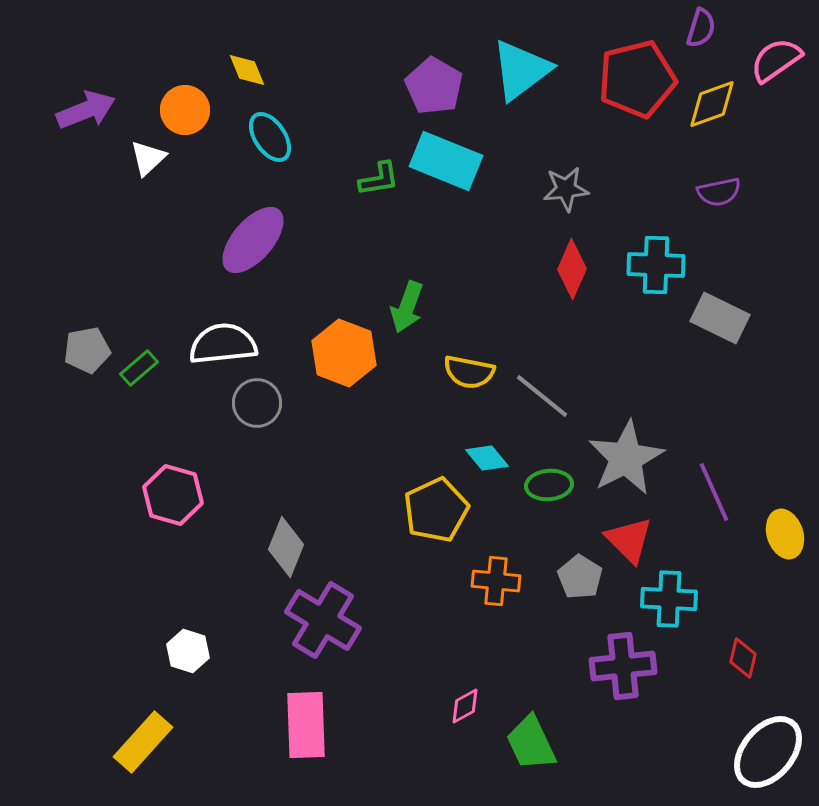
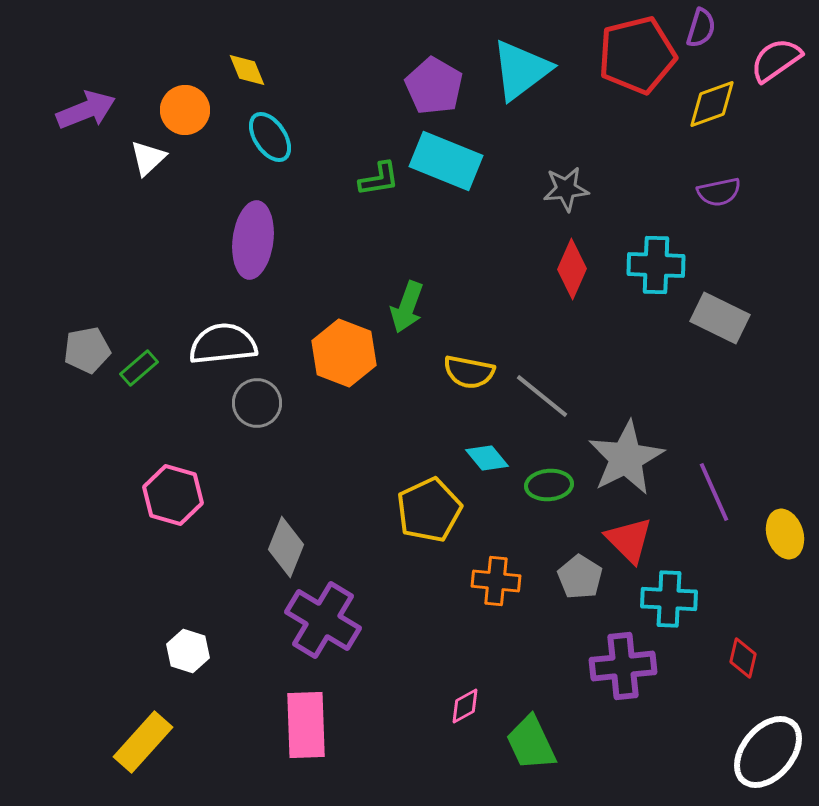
red pentagon at (637, 79): moved 24 px up
purple ellipse at (253, 240): rotated 34 degrees counterclockwise
yellow pentagon at (436, 510): moved 7 px left
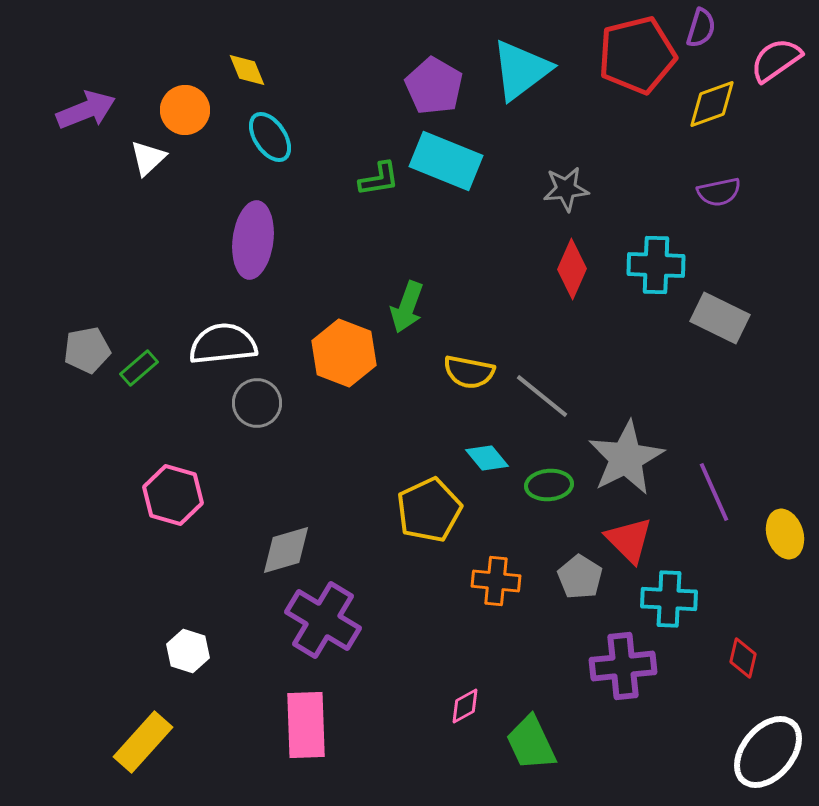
gray diamond at (286, 547): moved 3 px down; rotated 52 degrees clockwise
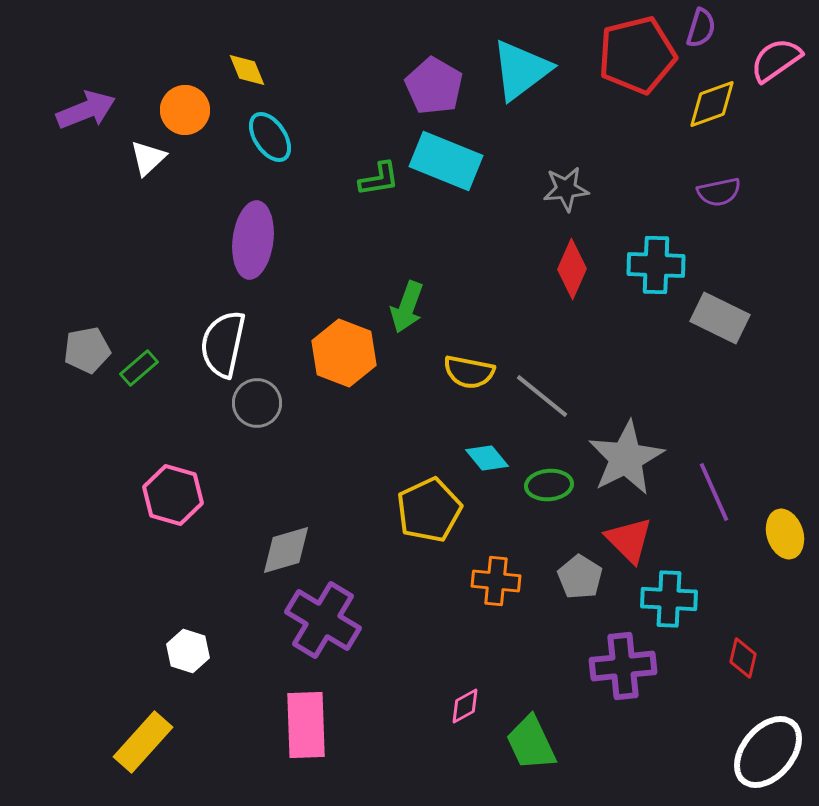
white semicircle at (223, 344): rotated 72 degrees counterclockwise
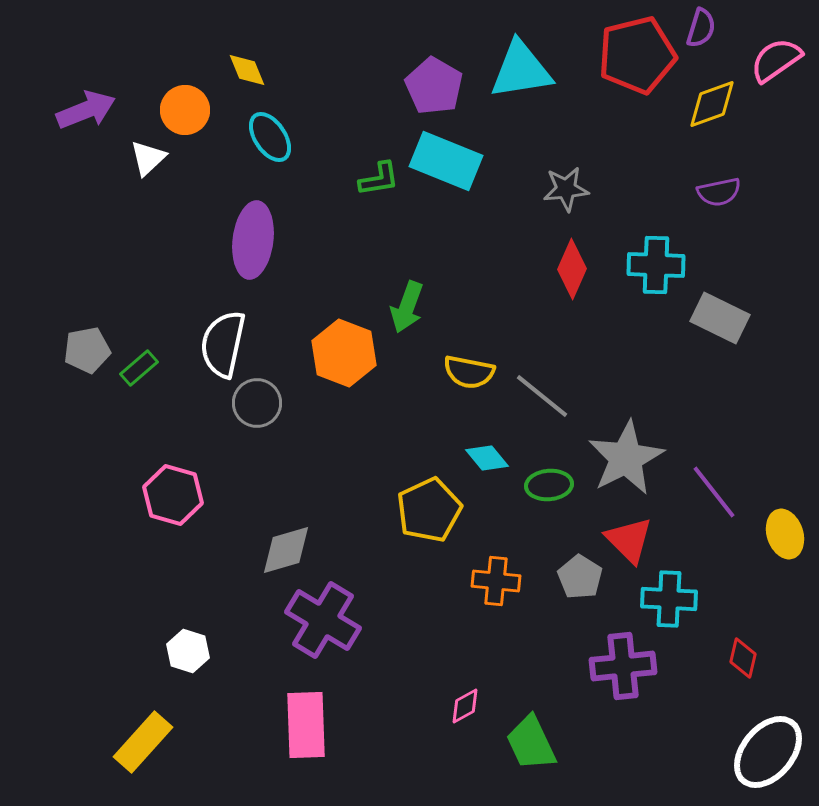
cyan triangle at (521, 70): rotated 28 degrees clockwise
purple line at (714, 492): rotated 14 degrees counterclockwise
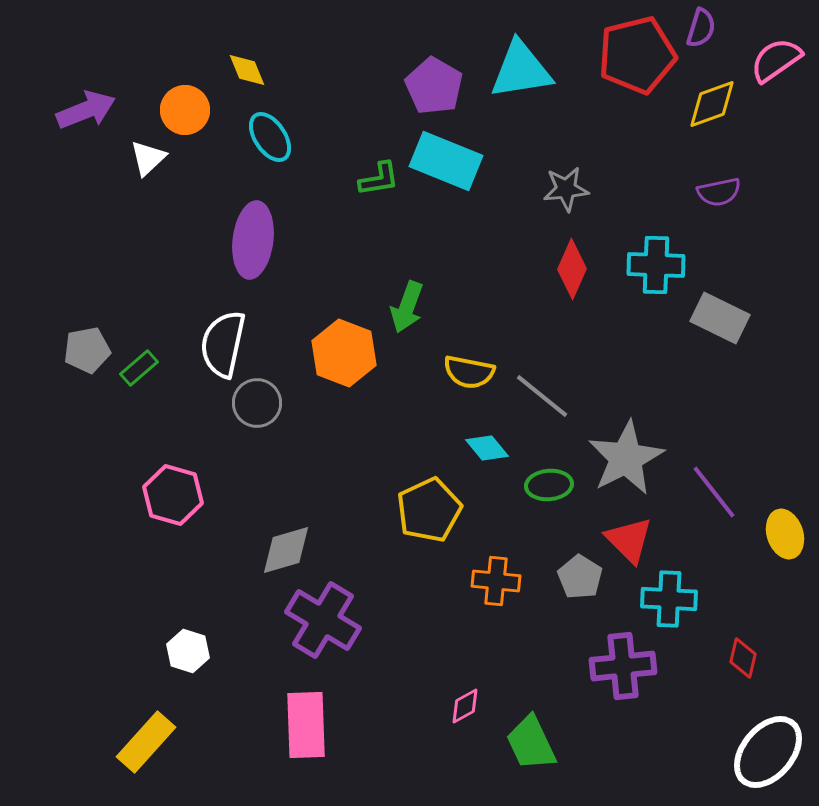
cyan diamond at (487, 458): moved 10 px up
yellow rectangle at (143, 742): moved 3 px right
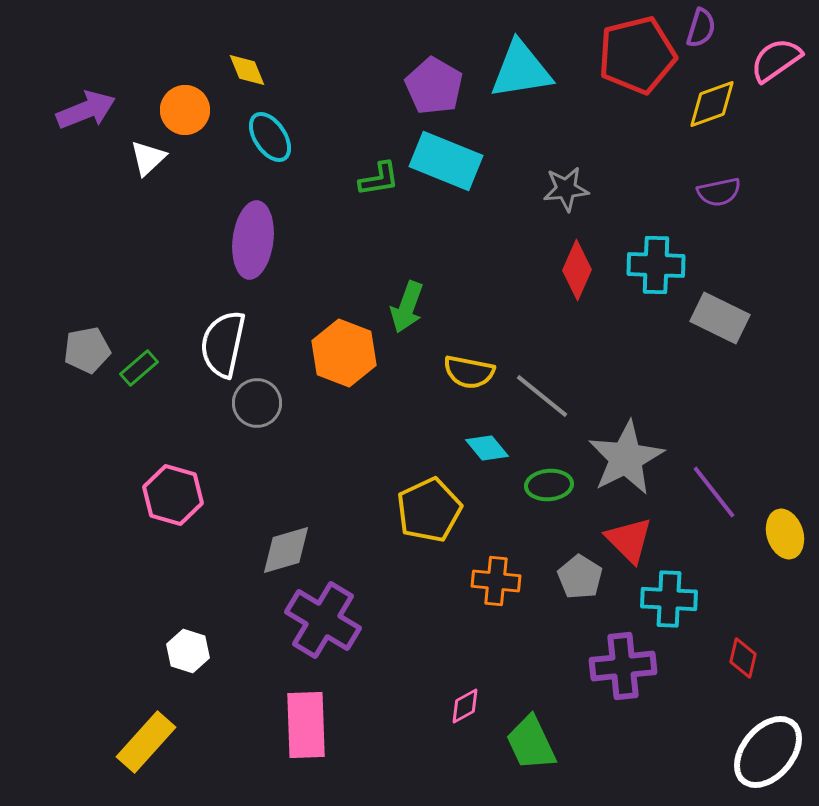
red diamond at (572, 269): moved 5 px right, 1 px down
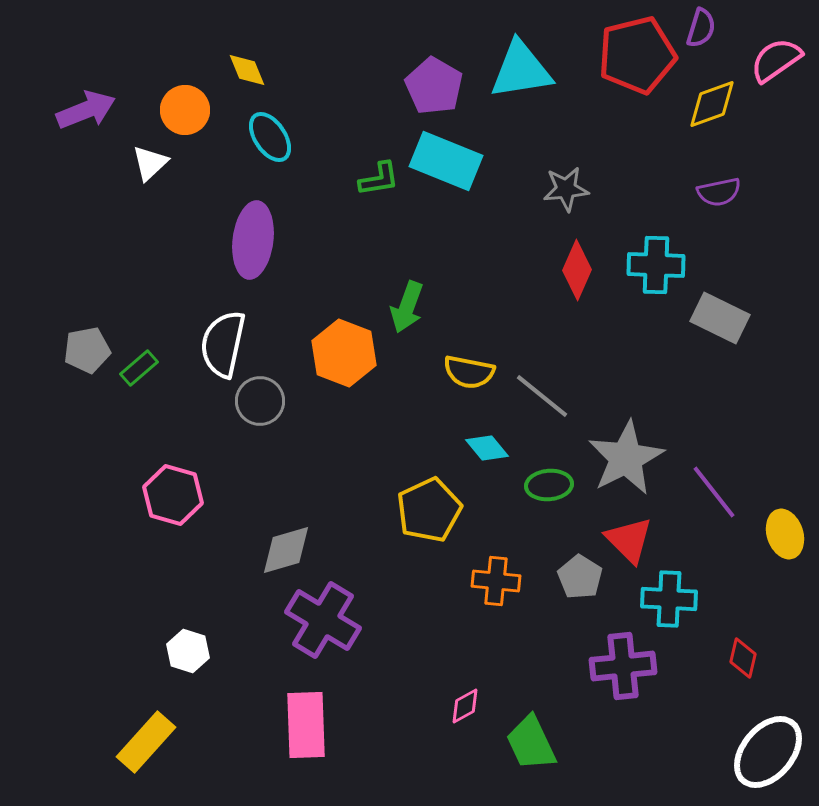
white triangle at (148, 158): moved 2 px right, 5 px down
gray circle at (257, 403): moved 3 px right, 2 px up
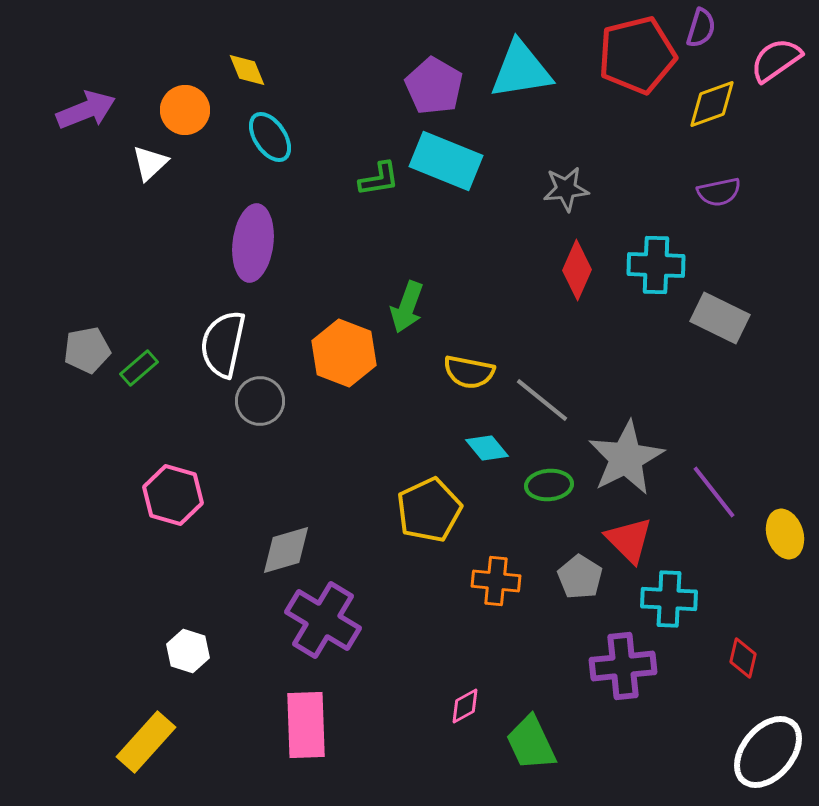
purple ellipse at (253, 240): moved 3 px down
gray line at (542, 396): moved 4 px down
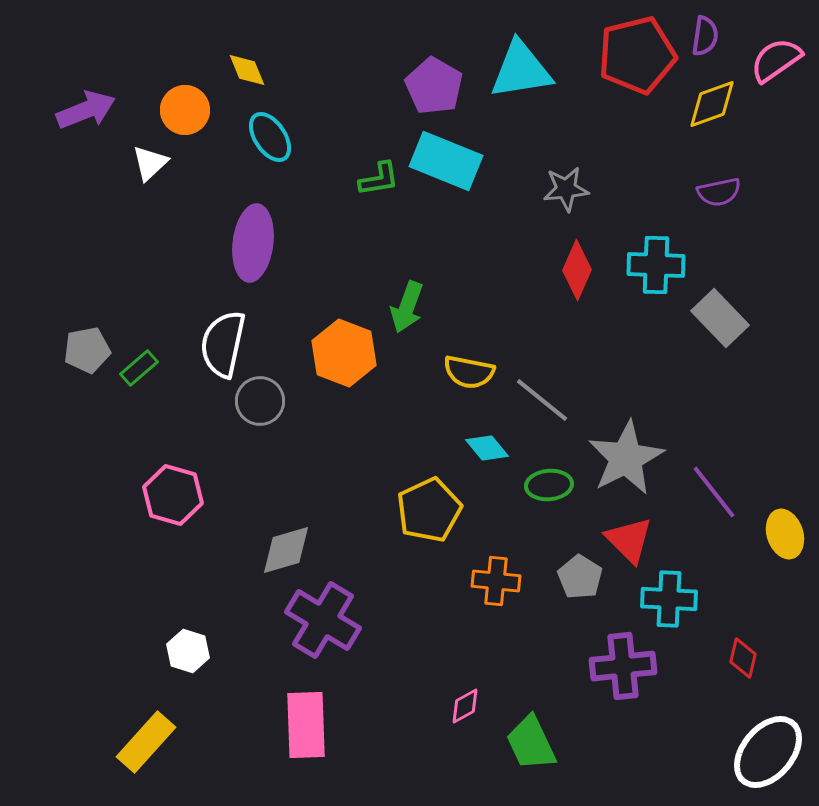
purple semicircle at (701, 28): moved 4 px right, 8 px down; rotated 9 degrees counterclockwise
gray rectangle at (720, 318): rotated 20 degrees clockwise
